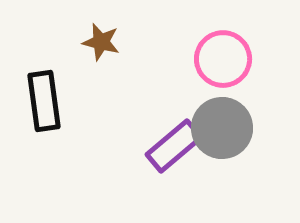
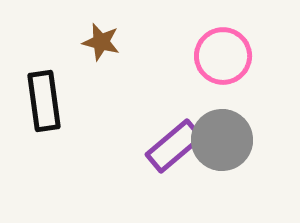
pink circle: moved 3 px up
gray circle: moved 12 px down
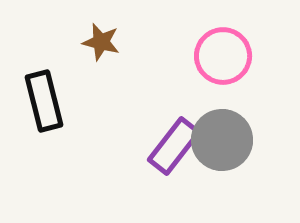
black rectangle: rotated 6 degrees counterclockwise
purple rectangle: rotated 12 degrees counterclockwise
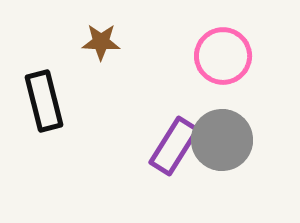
brown star: rotated 12 degrees counterclockwise
purple rectangle: rotated 6 degrees counterclockwise
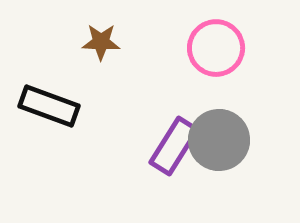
pink circle: moved 7 px left, 8 px up
black rectangle: moved 5 px right, 5 px down; rotated 56 degrees counterclockwise
gray circle: moved 3 px left
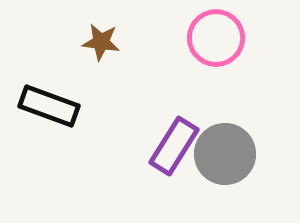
brown star: rotated 6 degrees clockwise
pink circle: moved 10 px up
gray circle: moved 6 px right, 14 px down
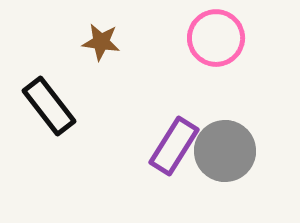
black rectangle: rotated 32 degrees clockwise
gray circle: moved 3 px up
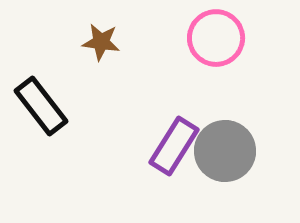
black rectangle: moved 8 px left
